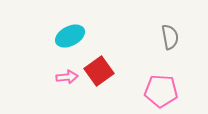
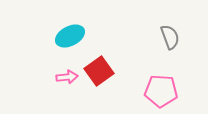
gray semicircle: rotated 10 degrees counterclockwise
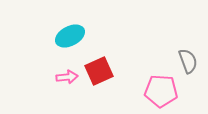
gray semicircle: moved 18 px right, 24 px down
red square: rotated 12 degrees clockwise
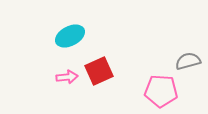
gray semicircle: rotated 85 degrees counterclockwise
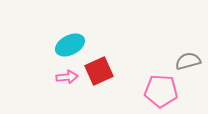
cyan ellipse: moved 9 px down
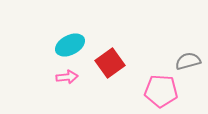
red square: moved 11 px right, 8 px up; rotated 12 degrees counterclockwise
